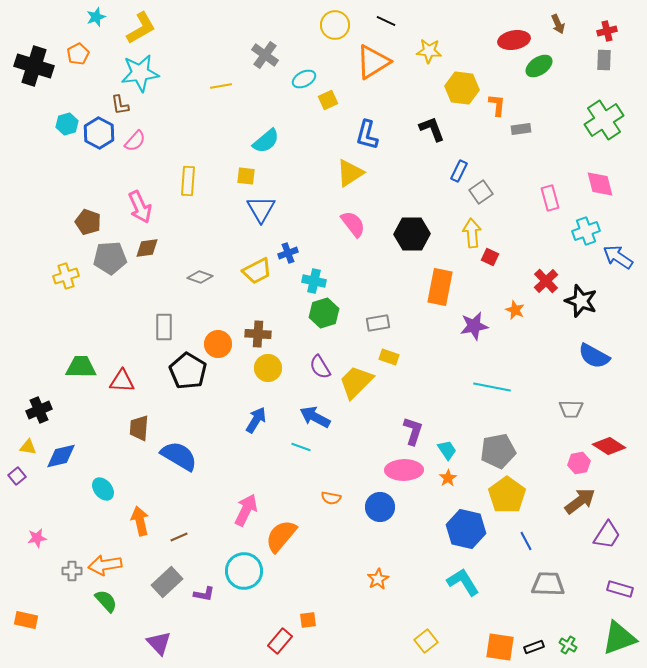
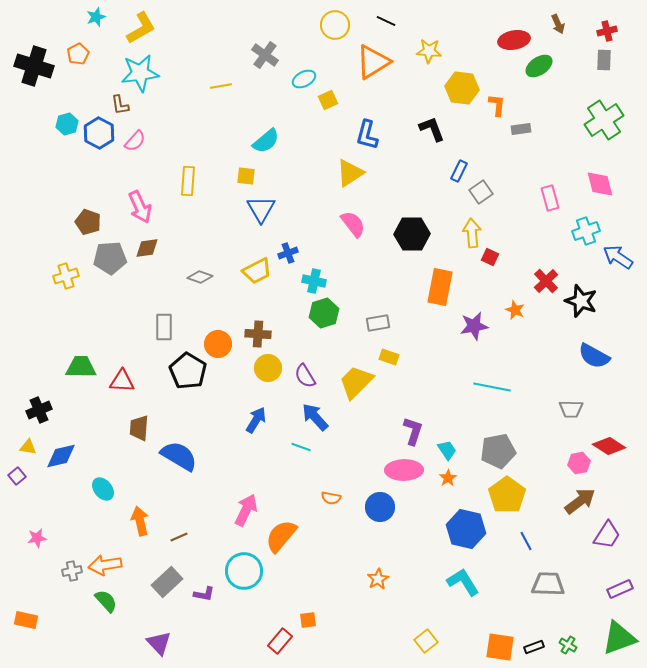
purple semicircle at (320, 367): moved 15 px left, 9 px down
blue arrow at (315, 417): rotated 20 degrees clockwise
gray cross at (72, 571): rotated 12 degrees counterclockwise
purple rectangle at (620, 589): rotated 40 degrees counterclockwise
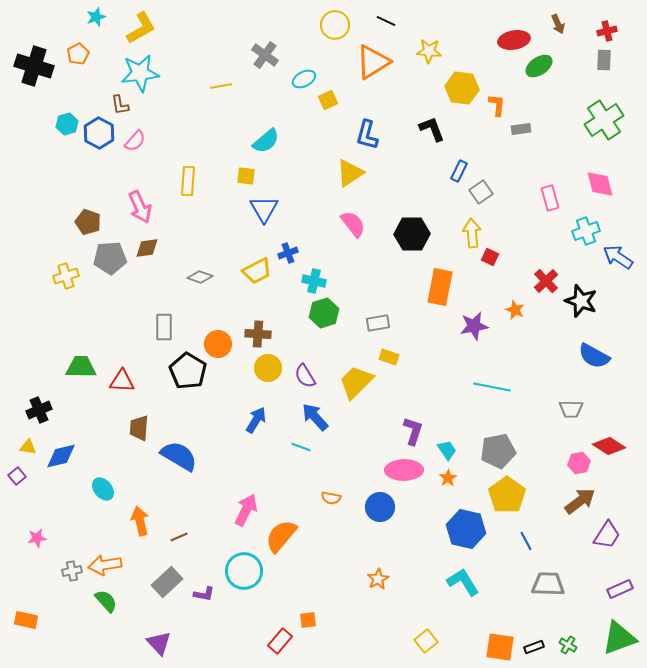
blue triangle at (261, 209): moved 3 px right
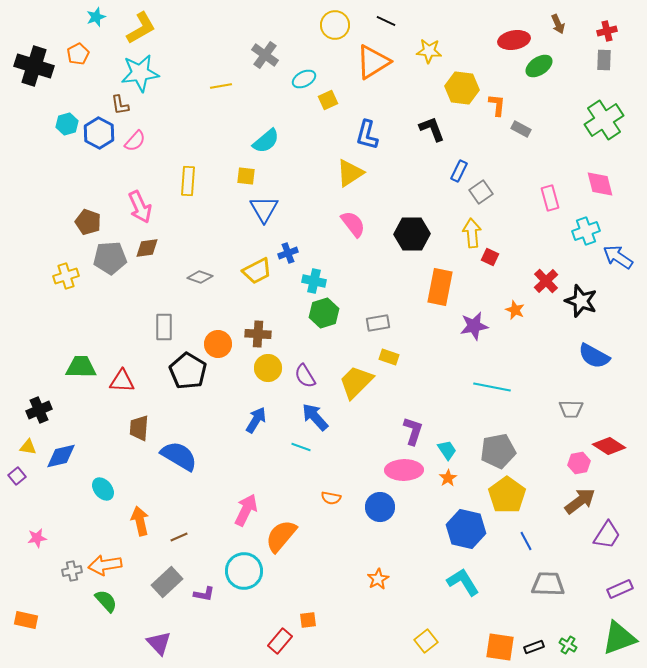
gray rectangle at (521, 129): rotated 36 degrees clockwise
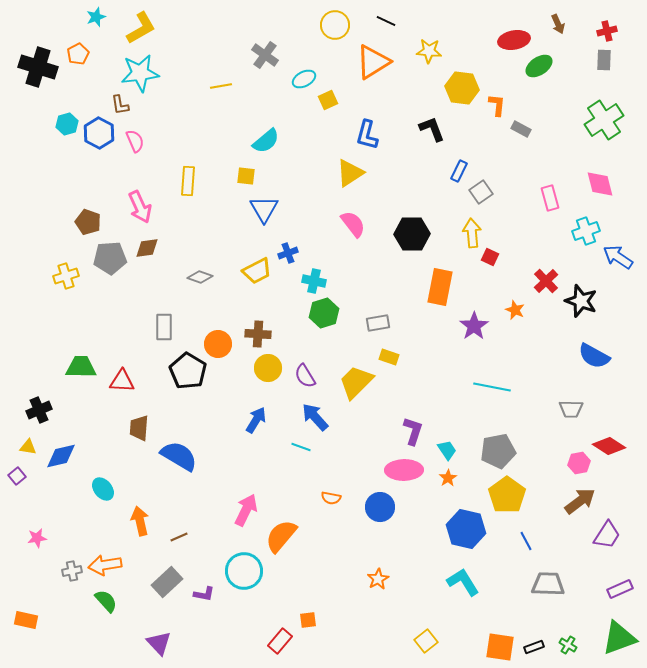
black cross at (34, 66): moved 4 px right, 1 px down
pink semicircle at (135, 141): rotated 65 degrees counterclockwise
purple star at (474, 326): rotated 24 degrees counterclockwise
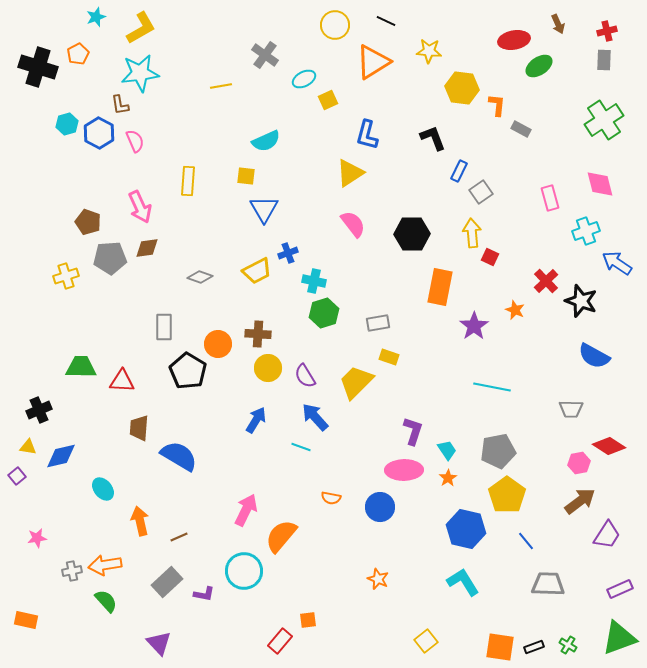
black L-shape at (432, 129): moved 1 px right, 9 px down
cyan semicircle at (266, 141): rotated 16 degrees clockwise
blue arrow at (618, 257): moved 1 px left, 6 px down
blue line at (526, 541): rotated 12 degrees counterclockwise
orange star at (378, 579): rotated 20 degrees counterclockwise
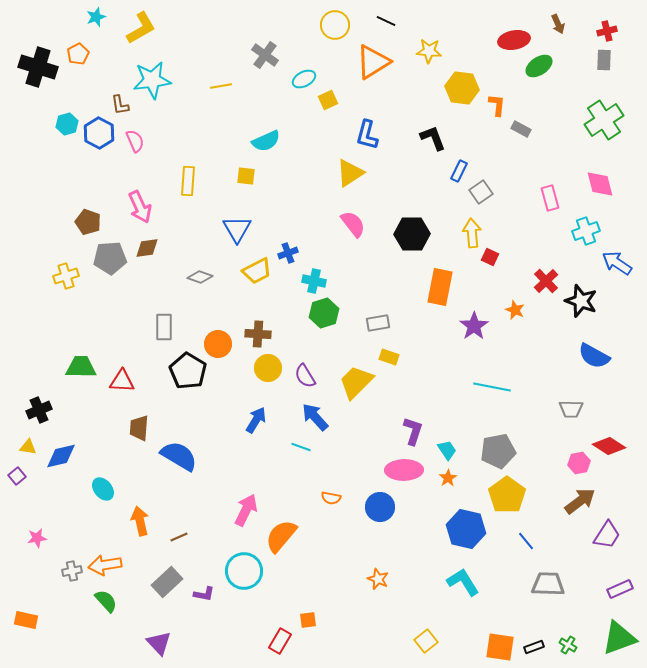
cyan star at (140, 73): moved 12 px right, 7 px down
blue triangle at (264, 209): moved 27 px left, 20 px down
red rectangle at (280, 641): rotated 10 degrees counterclockwise
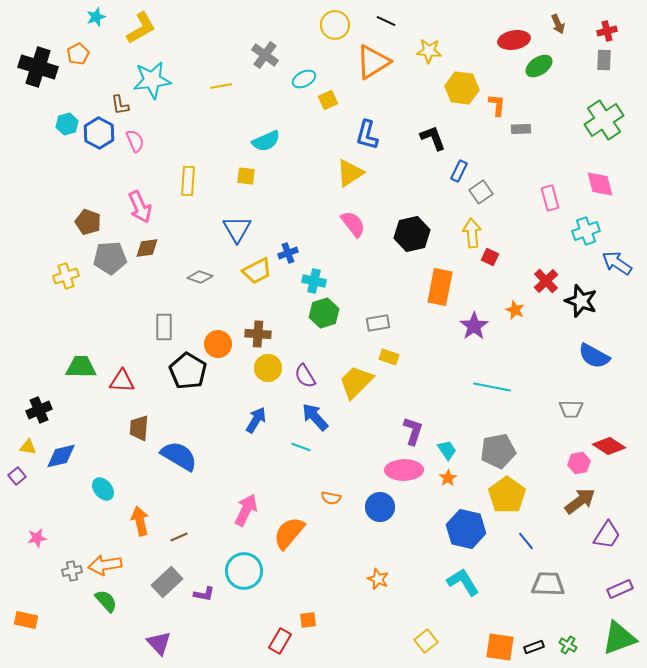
gray rectangle at (521, 129): rotated 30 degrees counterclockwise
black hexagon at (412, 234): rotated 12 degrees counterclockwise
orange semicircle at (281, 536): moved 8 px right, 3 px up
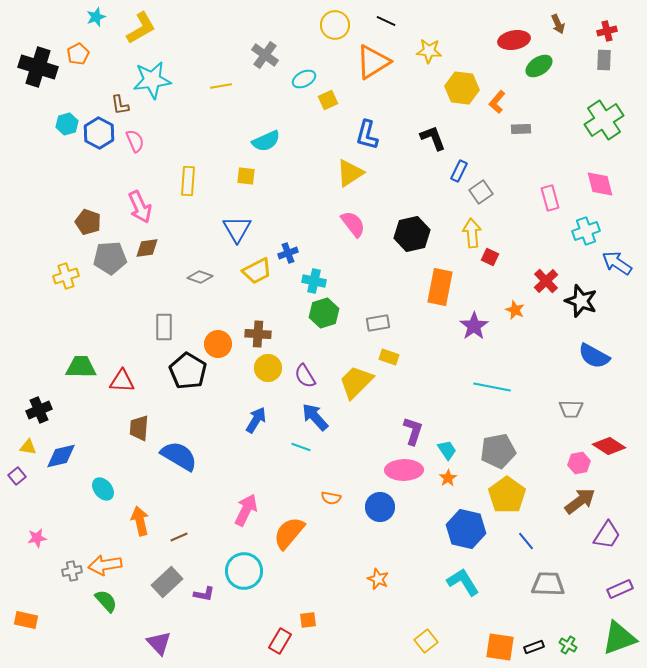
orange L-shape at (497, 105): moved 3 px up; rotated 145 degrees counterclockwise
